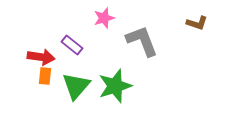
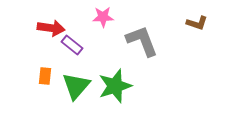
pink star: moved 1 px left, 1 px up; rotated 15 degrees clockwise
red arrow: moved 10 px right, 29 px up
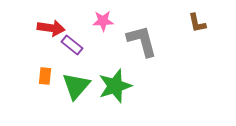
pink star: moved 4 px down
brown L-shape: rotated 60 degrees clockwise
gray L-shape: rotated 6 degrees clockwise
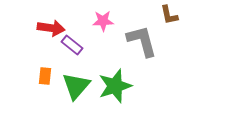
brown L-shape: moved 28 px left, 8 px up
